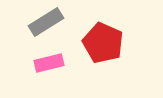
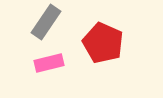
gray rectangle: rotated 24 degrees counterclockwise
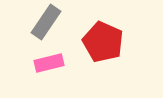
red pentagon: moved 1 px up
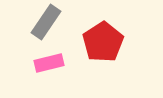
red pentagon: rotated 15 degrees clockwise
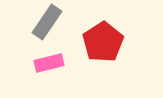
gray rectangle: moved 1 px right
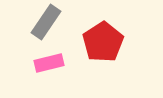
gray rectangle: moved 1 px left
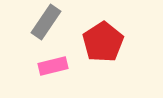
pink rectangle: moved 4 px right, 3 px down
